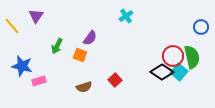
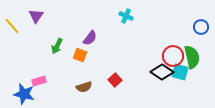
cyan cross: rotated 32 degrees counterclockwise
blue star: moved 2 px right, 28 px down
cyan square: moved 1 px right; rotated 24 degrees counterclockwise
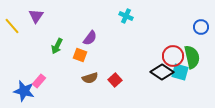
pink rectangle: rotated 32 degrees counterclockwise
brown semicircle: moved 6 px right, 9 px up
blue star: moved 3 px up
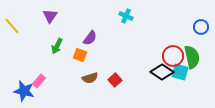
purple triangle: moved 14 px right
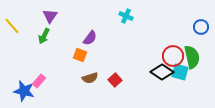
green arrow: moved 13 px left, 10 px up
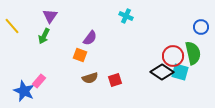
green semicircle: moved 1 px right, 4 px up
red square: rotated 24 degrees clockwise
blue star: rotated 10 degrees clockwise
